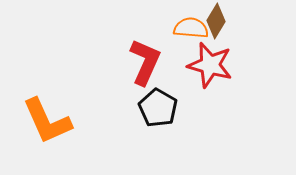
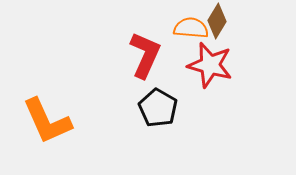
brown diamond: moved 1 px right
red L-shape: moved 7 px up
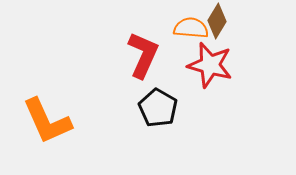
red L-shape: moved 2 px left
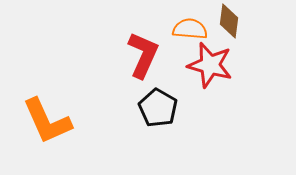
brown diamond: moved 12 px right; rotated 24 degrees counterclockwise
orange semicircle: moved 1 px left, 1 px down
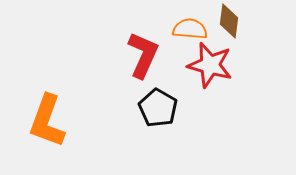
orange L-shape: rotated 44 degrees clockwise
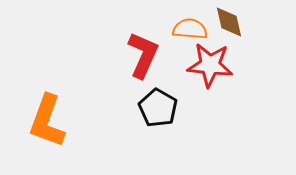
brown diamond: moved 1 px down; rotated 20 degrees counterclockwise
red star: rotated 9 degrees counterclockwise
